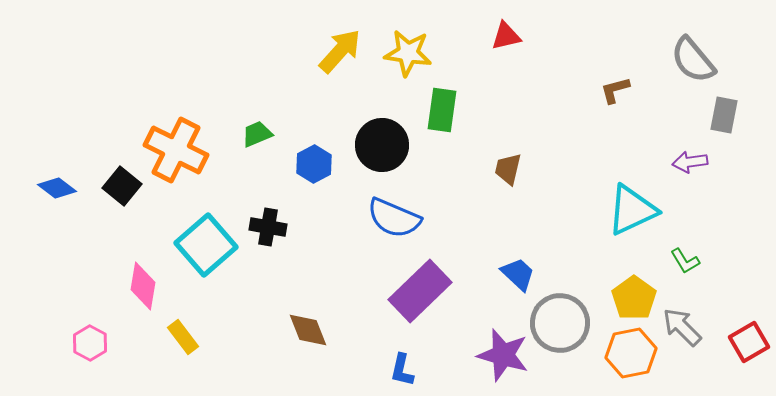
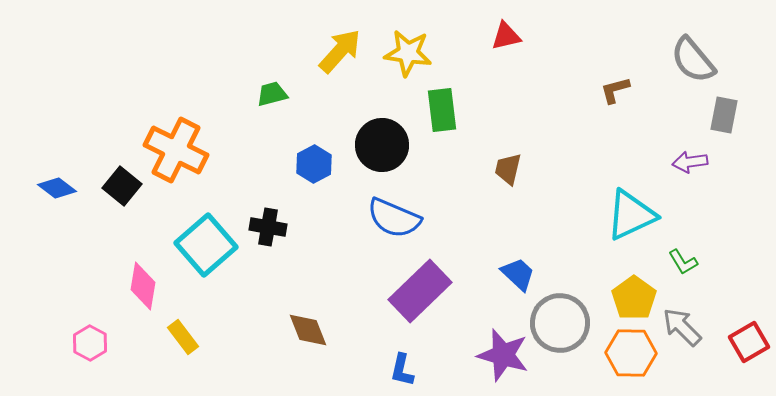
green rectangle: rotated 15 degrees counterclockwise
green trapezoid: moved 15 px right, 40 px up; rotated 8 degrees clockwise
cyan triangle: moved 1 px left, 5 px down
green L-shape: moved 2 px left, 1 px down
orange hexagon: rotated 12 degrees clockwise
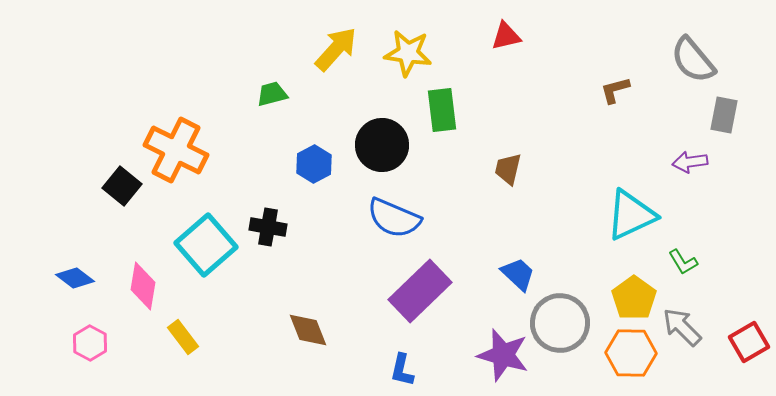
yellow arrow: moved 4 px left, 2 px up
blue diamond: moved 18 px right, 90 px down
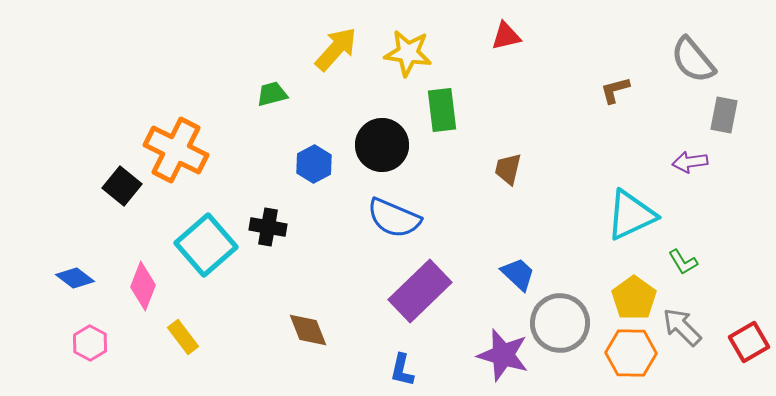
pink diamond: rotated 12 degrees clockwise
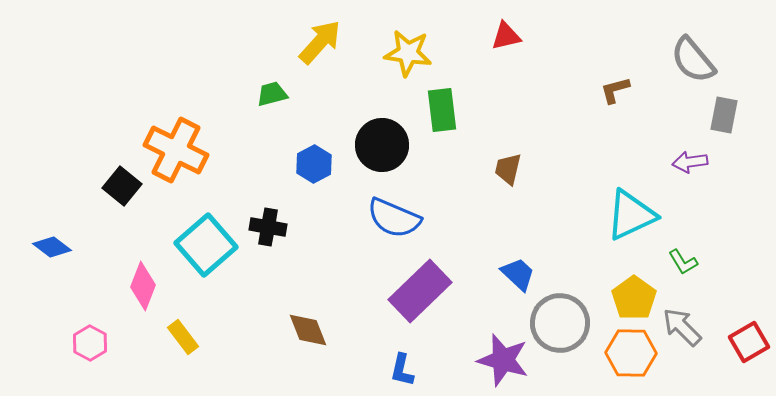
yellow arrow: moved 16 px left, 7 px up
blue diamond: moved 23 px left, 31 px up
purple star: moved 5 px down
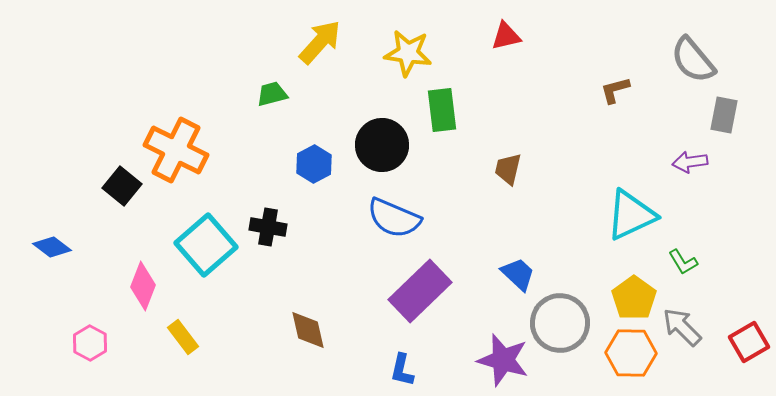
brown diamond: rotated 9 degrees clockwise
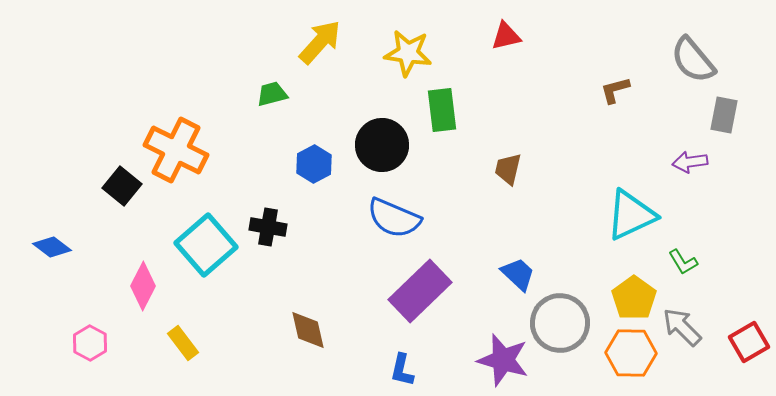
pink diamond: rotated 6 degrees clockwise
yellow rectangle: moved 6 px down
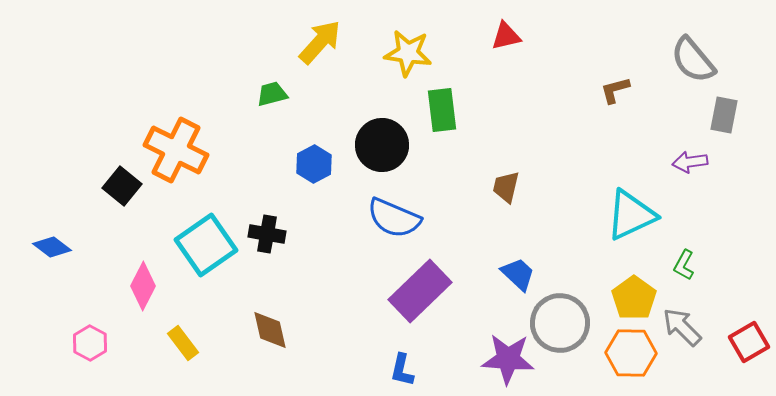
brown trapezoid: moved 2 px left, 18 px down
black cross: moved 1 px left, 7 px down
cyan square: rotated 6 degrees clockwise
green L-shape: moved 1 px right, 3 px down; rotated 60 degrees clockwise
brown diamond: moved 38 px left
purple star: moved 5 px right, 1 px up; rotated 12 degrees counterclockwise
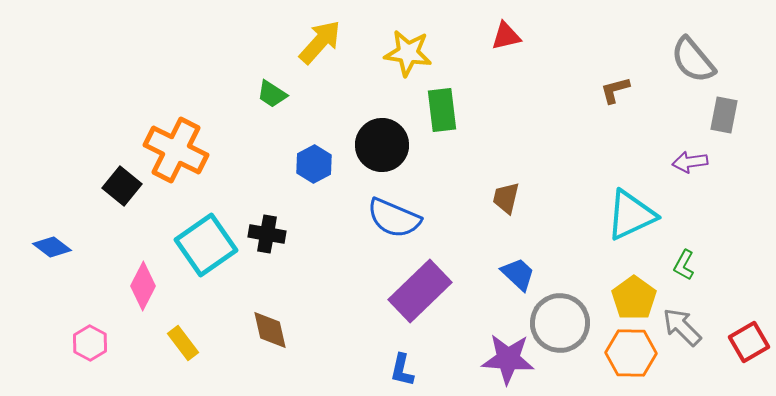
green trapezoid: rotated 132 degrees counterclockwise
brown trapezoid: moved 11 px down
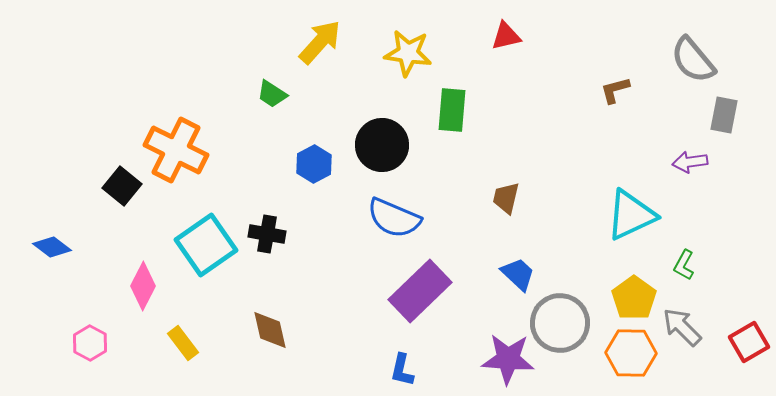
green rectangle: moved 10 px right; rotated 12 degrees clockwise
